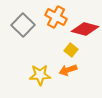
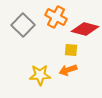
yellow square: rotated 32 degrees counterclockwise
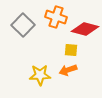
orange cross: rotated 10 degrees counterclockwise
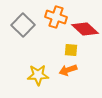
red diamond: rotated 28 degrees clockwise
yellow star: moved 2 px left
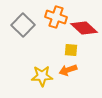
red diamond: moved 1 px left, 1 px up
yellow star: moved 4 px right, 1 px down
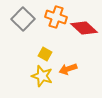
gray square: moved 6 px up
yellow square: moved 26 px left, 4 px down; rotated 24 degrees clockwise
orange arrow: moved 1 px up
yellow star: rotated 20 degrees clockwise
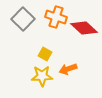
yellow star: rotated 20 degrees counterclockwise
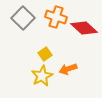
gray square: moved 1 px up
yellow square: rotated 24 degrees clockwise
yellow star: rotated 25 degrees counterclockwise
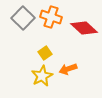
orange cross: moved 5 px left
yellow square: moved 1 px up
